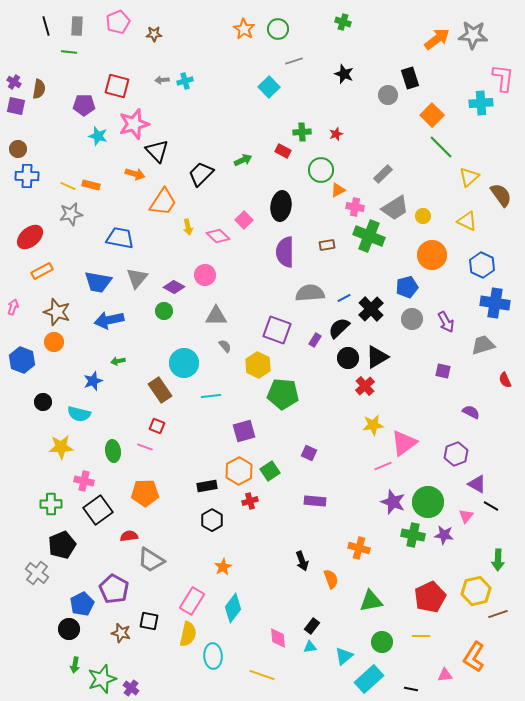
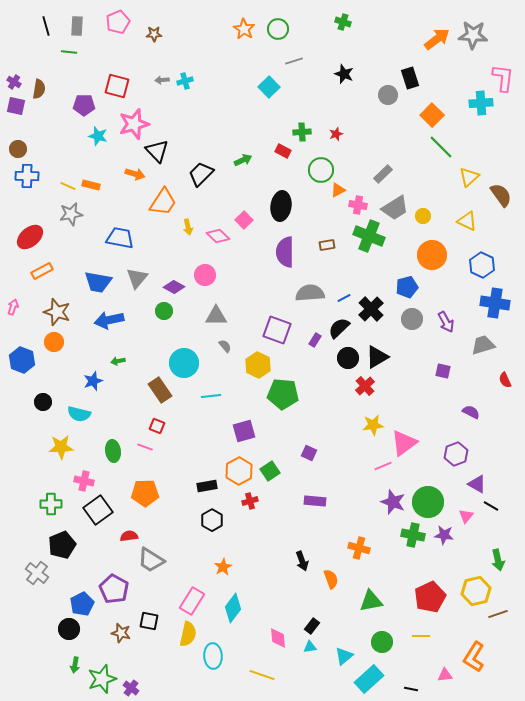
pink cross at (355, 207): moved 3 px right, 2 px up
green arrow at (498, 560): rotated 15 degrees counterclockwise
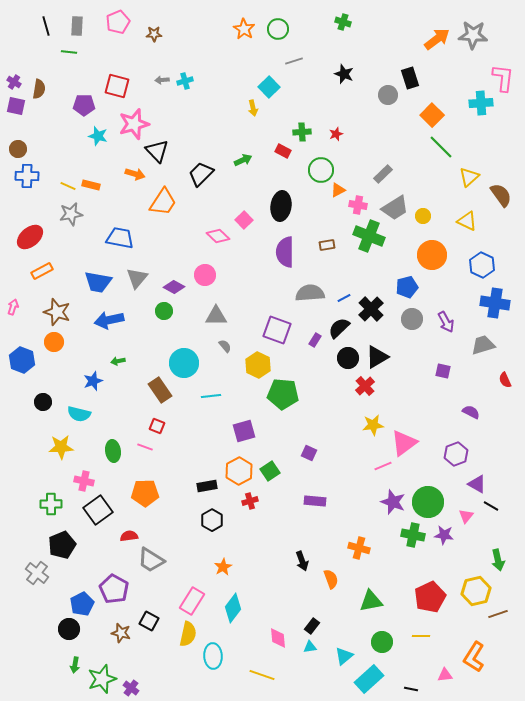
yellow arrow at (188, 227): moved 65 px right, 119 px up
black square at (149, 621): rotated 18 degrees clockwise
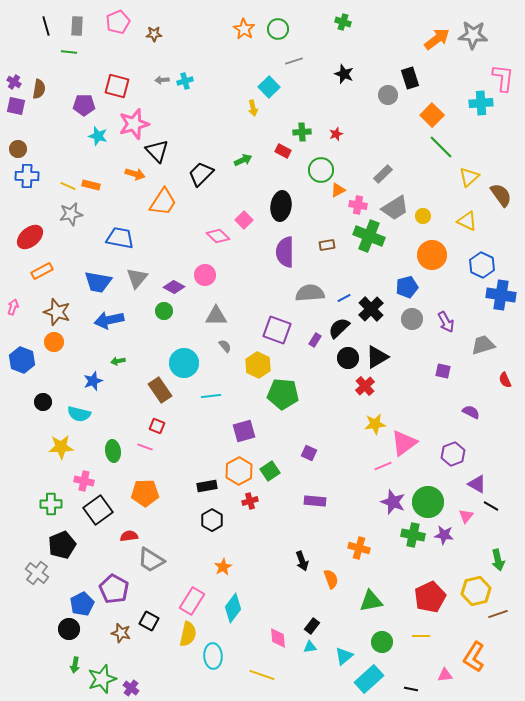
blue cross at (495, 303): moved 6 px right, 8 px up
yellow star at (373, 425): moved 2 px right, 1 px up
purple hexagon at (456, 454): moved 3 px left
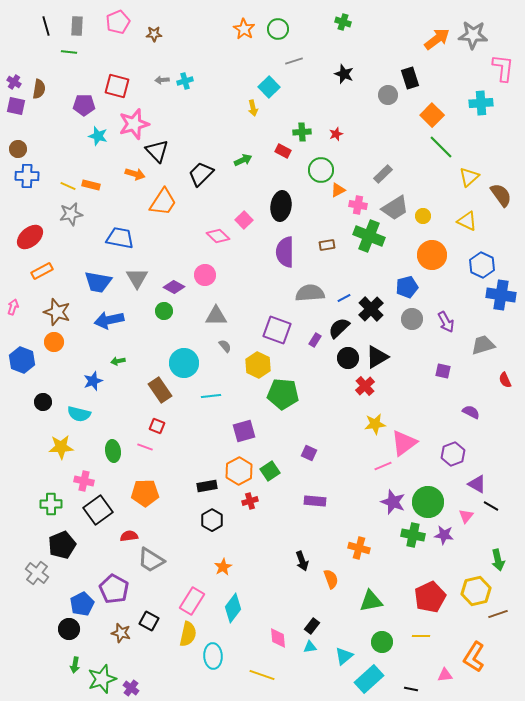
pink L-shape at (503, 78): moved 10 px up
gray triangle at (137, 278): rotated 10 degrees counterclockwise
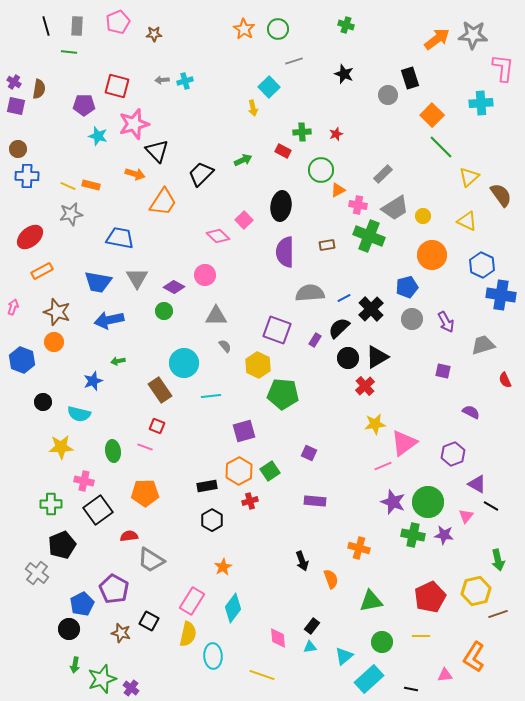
green cross at (343, 22): moved 3 px right, 3 px down
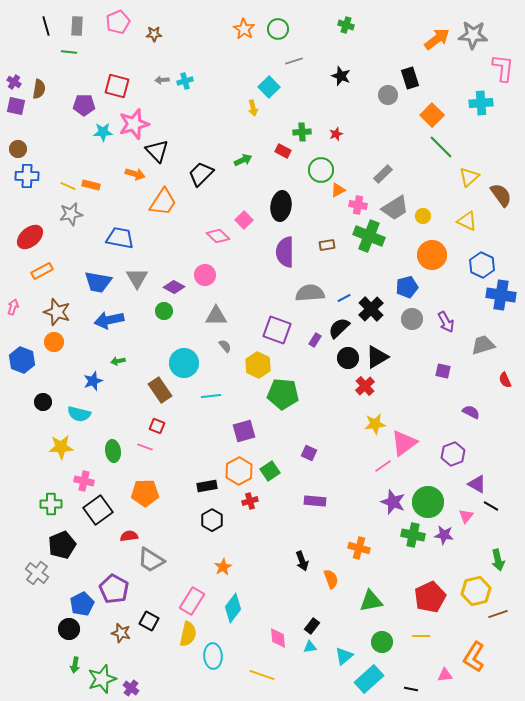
black star at (344, 74): moved 3 px left, 2 px down
cyan star at (98, 136): moved 5 px right, 4 px up; rotated 18 degrees counterclockwise
pink line at (383, 466): rotated 12 degrees counterclockwise
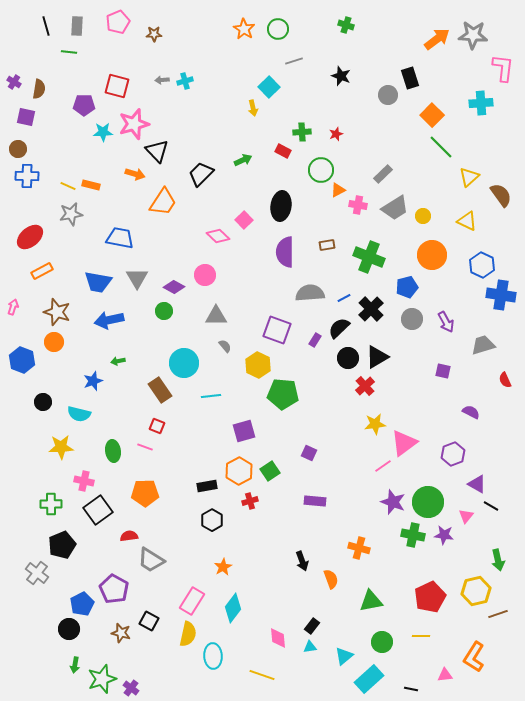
purple square at (16, 106): moved 10 px right, 11 px down
green cross at (369, 236): moved 21 px down
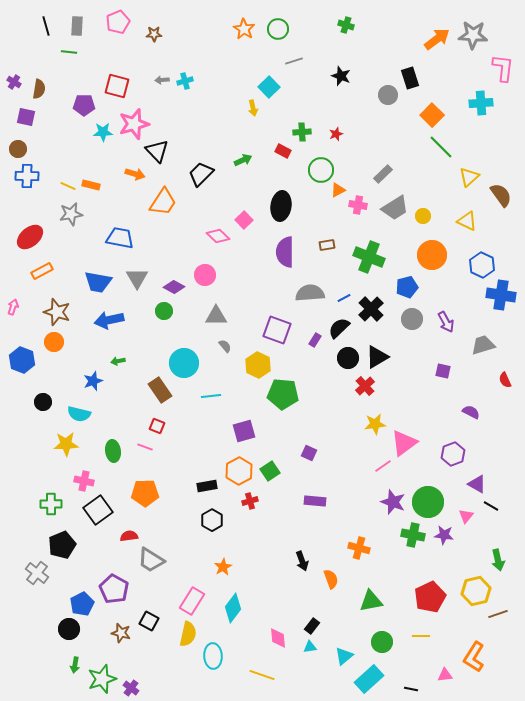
yellow star at (61, 447): moved 5 px right, 3 px up
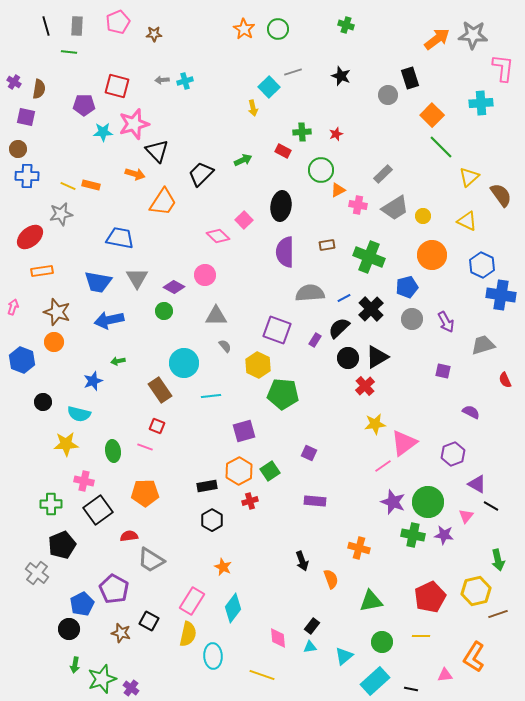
gray line at (294, 61): moved 1 px left, 11 px down
gray star at (71, 214): moved 10 px left
orange rectangle at (42, 271): rotated 20 degrees clockwise
orange star at (223, 567): rotated 18 degrees counterclockwise
cyan rectangle at (369, 679): moved 6 px right, 2 px down
